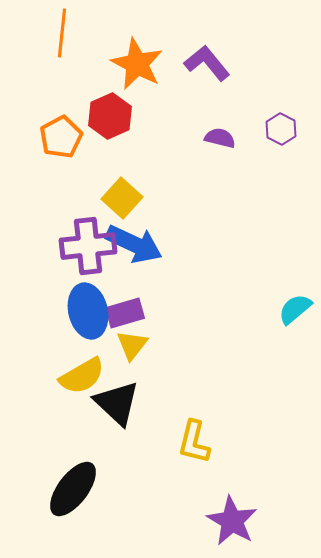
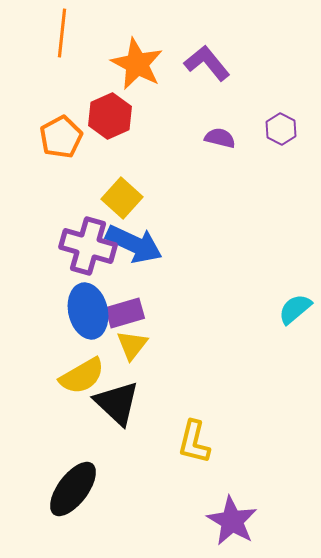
purple cross: rotated 22 degrees clockwise
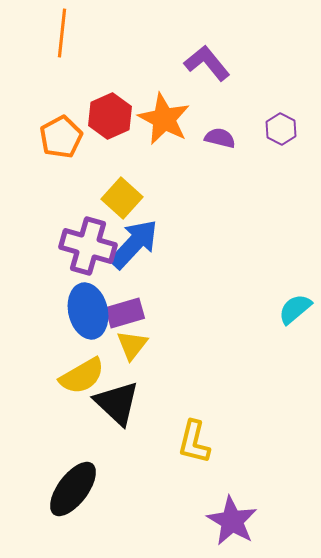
orange star: moved 27 px right, 55 px down
blue arrow: rotated 72 degrees counterclockwise
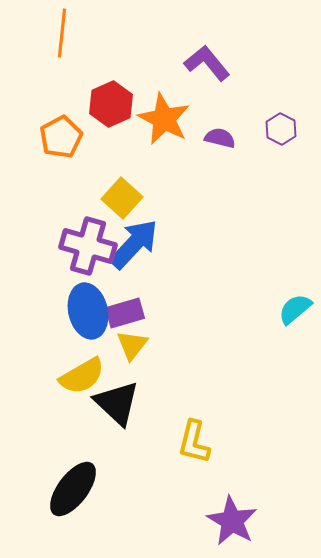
red hexagon: moved 1 px right, 12 px up
